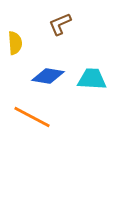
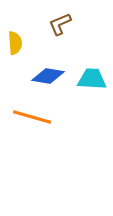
orange line: rotated 12 degrees counterclockwise
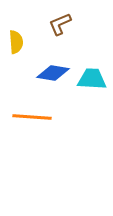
yellow semicircle: moved 1 px right, 1 px up
blue diamond: moved 5 px right, 3 px up
orange line: rotated 12 degrees counterclockwise
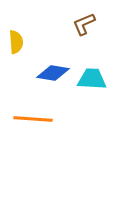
brown L-shape: moved 24 px right
orange line: moved 1 px right, 2 px down
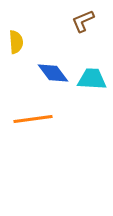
brown L-shape: moved 1 px left, 3 px up
blue diamond: rotated 44 degrees clockwise
orange line: rotated 12 degrees counterclockwise
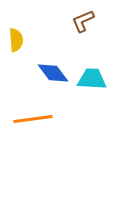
yellow semicircle: moved 2 px up
